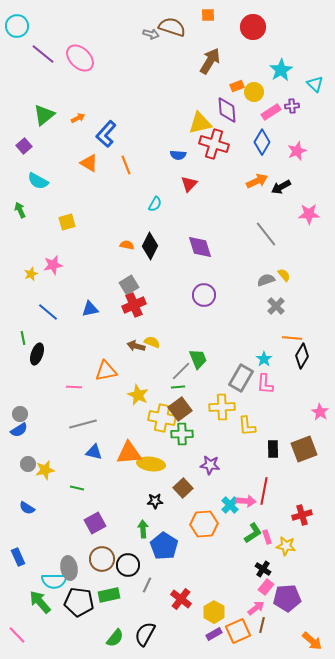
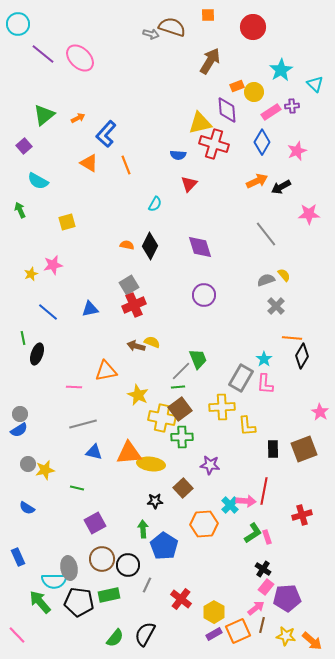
cyan circle at (17, 26): moved 1 px right, 2 px up
green cross at (182, 434): moved 3 px down
yellow star at (286, 546): moved 90 px down
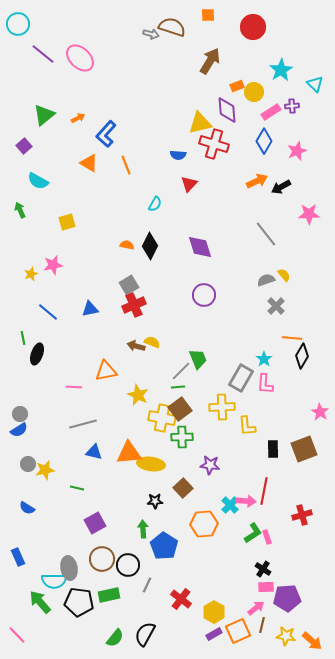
blue diamond at (262, 142): moved 2 px right, 1 px up
pink rectangle at (266, 587): rotated 49 degrees clockwise
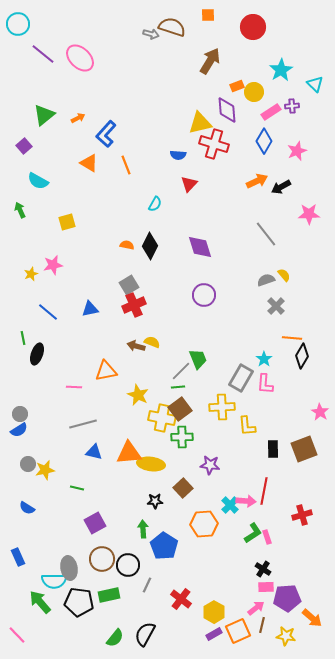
orange arrow at (312, 641): moved 23 px up
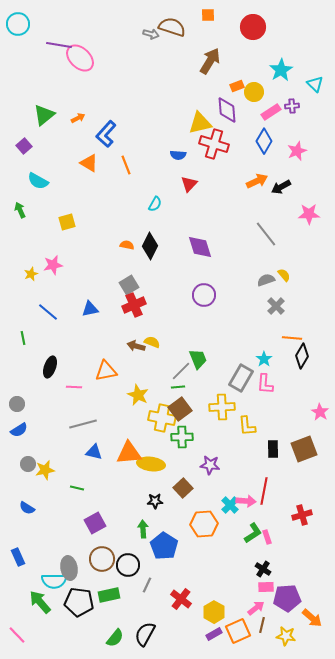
purple line at (43, 54): moved 16 px right, 9 px up; rotated 30 degrees counterclockwise
black ellipse at (37, 354): moved 13 px right, 13 px down
gray circle at (20, 414): moved 3 px left, 10 px up
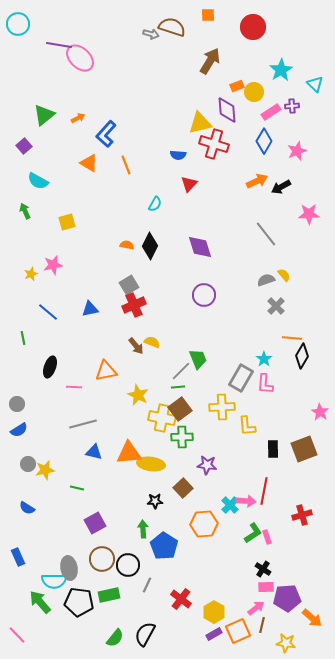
green arrow at (20, 210): moved 5 px right, 1 px down
brown arrow at (136, 346): rotated 144 degrees counterclockwise
purple star at (210, 465): moved 3 px left
yellow star at (286, 636): moved 7 px down
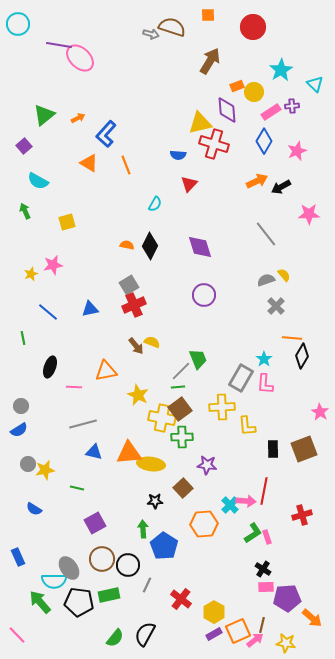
gray circle at (17, 404): moved 4 px right, 2 px down
blue semicircle at (27, 508): moved 7 px right, 1 px down
gray ellipse at (69, 568): rotated 25 degrees counterclockwise
pink arrow at (256, 608): moved 1 px left, 32 px down
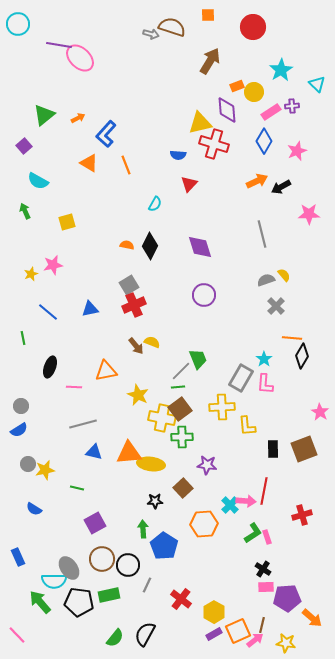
cyan triangle at (315, 84): moved 2 px right
gray line at (266, 234): moved 4 px left; rotated 24 degrees clockwise
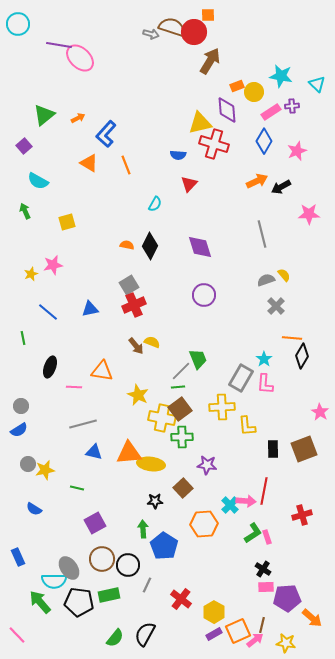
red circle at (253, 27): moved 59 px left, 5 px down
cyan star at (281, 70): moved 6 px down; rotated 30 degrees counterclockwise
orange triangle at (106, 371): moved 4 px left; rotated 20 degrees clockwise
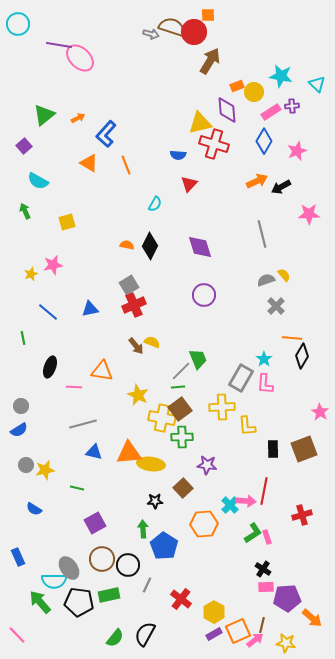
gray circle at (28, 464): moved 2 px left, 1 px down
